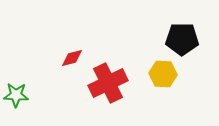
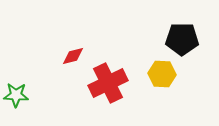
red diamond: moved 1 px right, 2 px up
yellow hexagon: moved 1 px left
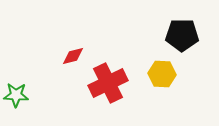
black pentagon: moved 4 px up
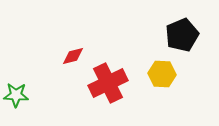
black pentagon: rotated 24 degrees counterclockwise
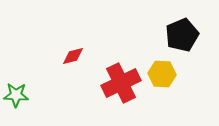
red cross: moved 13 px right
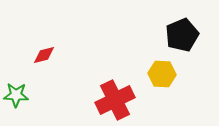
red diamond: moved 29 px left, 1 px up
red cross: moved 6 px left, 17 px down
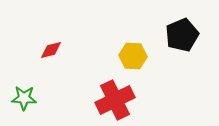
red diamond: moved 7 px right, 5 px up
yellow hexagon: moved 29 px left, 18 px up
green star: moved 8 px right, 3 px down
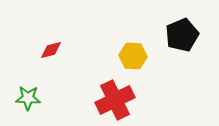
green star: moved 4 px right
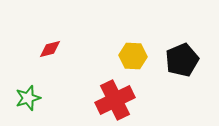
black pentagon: moved 25 px down
red diamond: moved 1 px left, 1 px up
green star: rotated 20 degrees counterclockwise
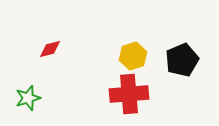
yellow hexagon: rotated 20 degrees counterclockwise
red cross: moved 14 px right, 6 px up; rotated 21 degrees clockwise
